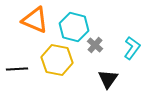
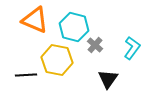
black line: moved 9 px right, 6 px down
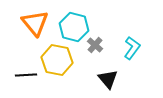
orange triangle: moved 3 px down; rotated 28 degrees clockwise
black triangle: rotated 15 degrees counterclockwise
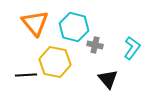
gray cross: rotated 28 degrees counterclockwise
yellow hexagon: moved 2 px left, 2 px down
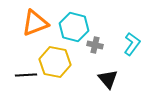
orange triangle: rotated 48 degrees clockwise
cyan L-shape: moved 4 px up
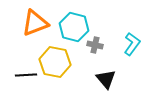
black triangle: moved 2 px left
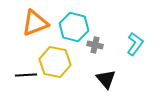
cyan L-shape: moved 3 px right
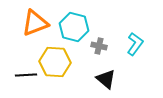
gray cross: moved 4 px right, 1 px down
yellow hexagon: rotated 8 degrees counterclockwise
black triangle: rotated 10 degrees counterclockwise
